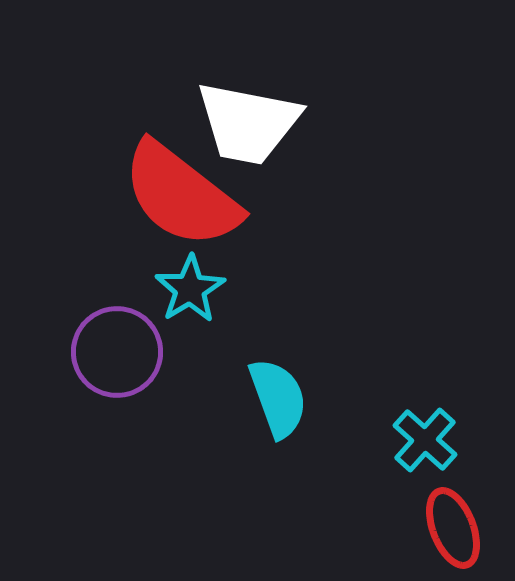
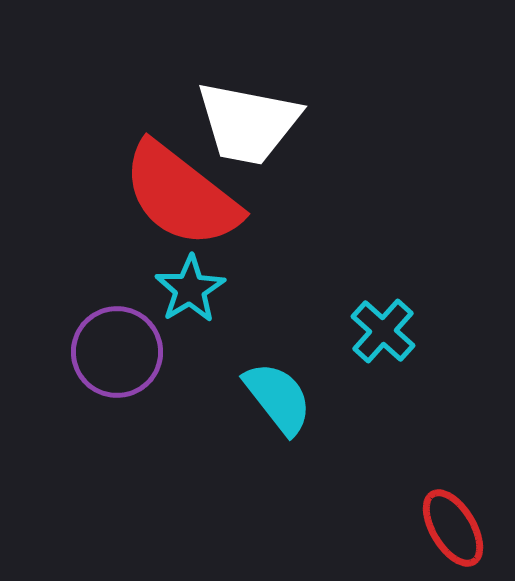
cyan semicircle: rotated 18 degrees counterclockwise
cyan cross: moved 42 px left, 109 px up
red ellipse: rotated 10 degrees counterclockwise
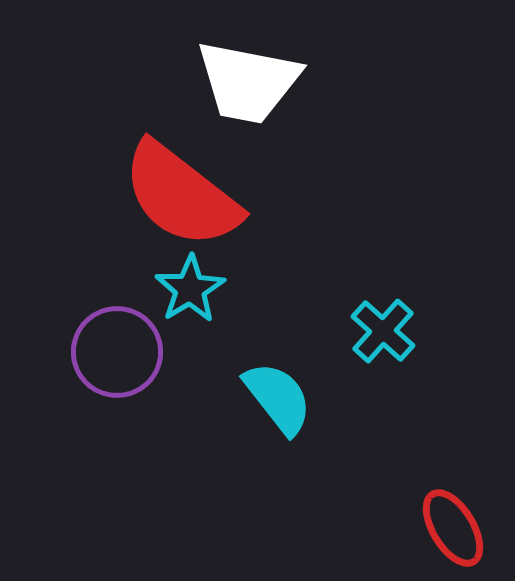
white trapezoid: moved 41 px up
